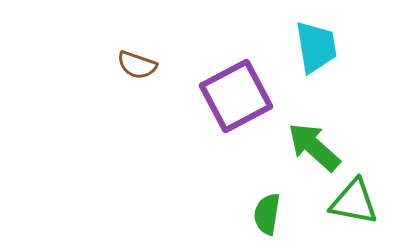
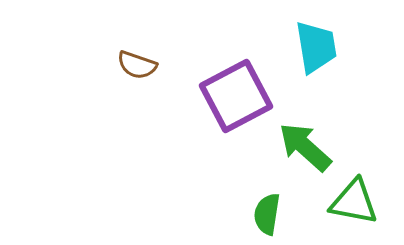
green arrow: moved 9 px left
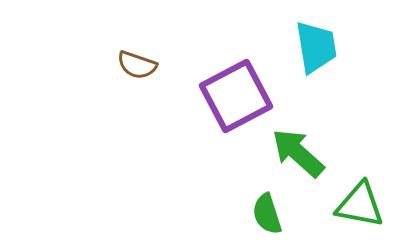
green arrow: moved 7 px left, 6 px down
green triangle: moved 6 px right, 3 px down
green semicircle: rotated 27 degrees counterclockwise
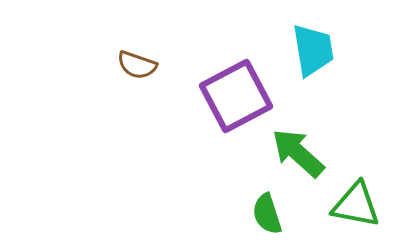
cyan trapezoid: moved 3 px left, 3 px down
green triangle: moved 4 px left
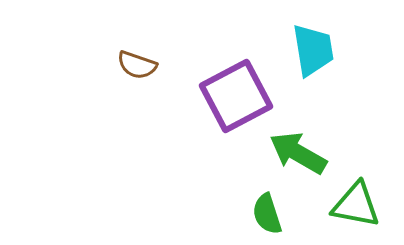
green arrow: rotated 12 degrees counterclockwise
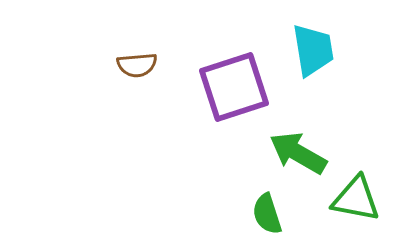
brown semicircle: rotated 24 degrees counterclockwise
purple square: moved 2 px left, 9 px up; rotated 10 degrees clockwise
green triangle: moved 6 px up
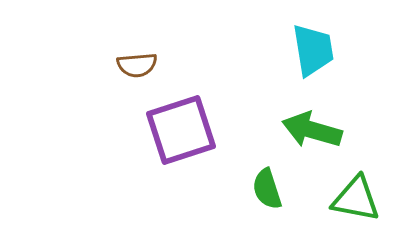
purple square: moved 53 px left, 43 px down
green arrow: moved 14 px right, 23 px up; rotated 14 degrees counterclockwise
green semicircle: moved 25 px up
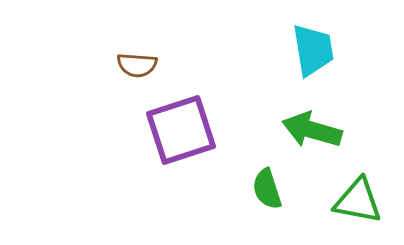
brown semicircle: rotated 9 degrees clockwise
green triangle: moved 2 px right, 2 px down
